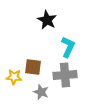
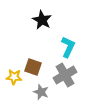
black star: moved 5 px left
brown square: rotated 12 degrees clockwise
gray cross: rotated 25 degrees counterclockwise
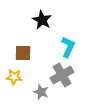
brown square: moved 10 px left, 14 px up; rotated 18 degrees counterclockwise
gray cross: moved 3 px left
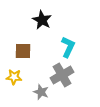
brown square: moved 2 px up
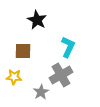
black star: moved 5 px left
gray cross: moved 1 px left
gray star: rotated 21 degrees clockwise
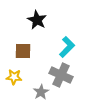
cyan L-shape: moved 1 px left; rotated 20 degrees clockwise
gray cross: rotated 35 degrees counterclockwise
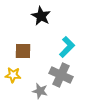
black star: moved 4 px right, 4 px up
yellow star: moved 1 px left, 2 px up
gray star: moved 1 px left, 1 px up; rotated 28 degrees counterclockwise
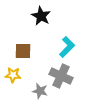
gray cross: moved 1 px down
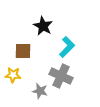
black star: moved 2 px right, 10 px down
